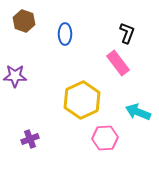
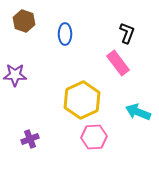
purple star: moved 1 px up
pink hexagon: moved 11 px left, 1 px up
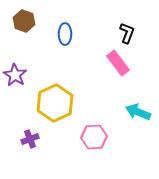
purple star: rotated 30 degrees clockwise
yellow hexagon: moved 27 px left, 3 px down
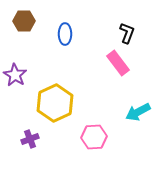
brown hexagon: rotated 20 degrees counterclockwise
cyan arrow: rotated 50 degrees counterclockwise
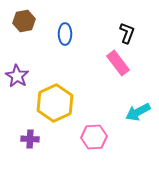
brown hexagon: rotated 10 degrees counterclockwise
purple star: moved 2 px right, 1 px down
purple cross: rotated 24 degrees clockwise
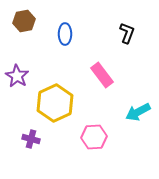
pink rectangle: moved 16 px left, 12 px down
purple cross: moved 1 px right; rotated 12 degrees clockwise
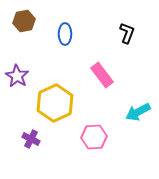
purple cross: rotated 12 degrees clockwise
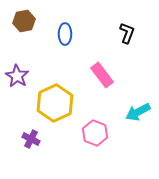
pink hexagon: moved 1 px right, 4 px up; rotated 25 degrees clockwise
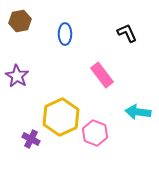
brown hexagon: moved 4 px left
black L-shape: rotated 45 degrees counterclockwise
yellow hexagon: moved 6 px right, 14 px down
cyan arrow: rotated 35 degrees clockwise
